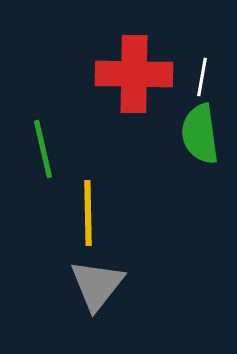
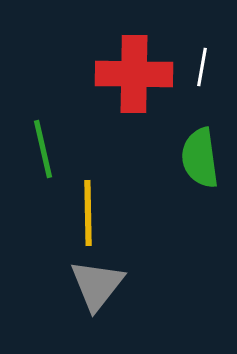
white line: moved 10 px up
green semicircle: moved 24 px down
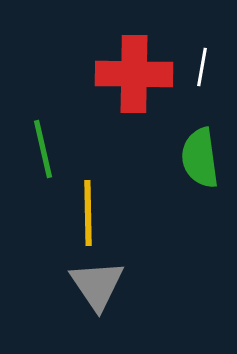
gray triangle: rotated 12 degrees counterclockwise
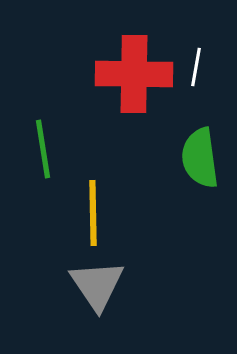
white line: moved 6 px left
green line: rotated 4 degrees clockwise
yellow line: moved 5 px right
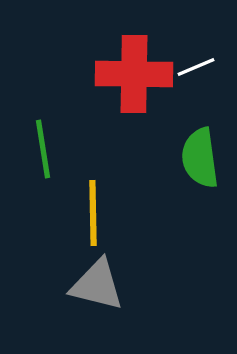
white line: rotated 57 degrees clockwise
gray triangle: rotated 42 degrees counterclockwise
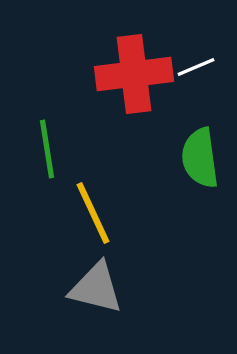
red cross: rotated 8 degrees counterclockwise
green line: moved 4 px right
yellow line: rotated 24 degrees counterclockwise
gray triangle: moved 1 px left, 3 px down
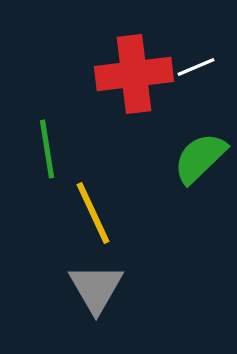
green semicircle: rotated 54 degrees clockwise
gray triangle: rotated 46 degrees clockwise
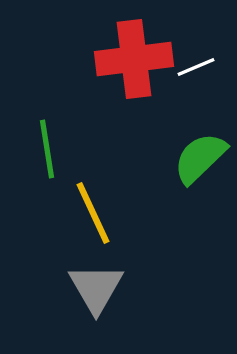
red cross: moved 15 px up
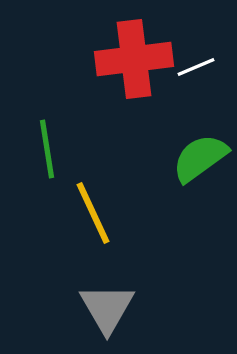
green semicircle: rotated 8 degrees clockwise
gray triangle: moved 11 px right, 20 px down
